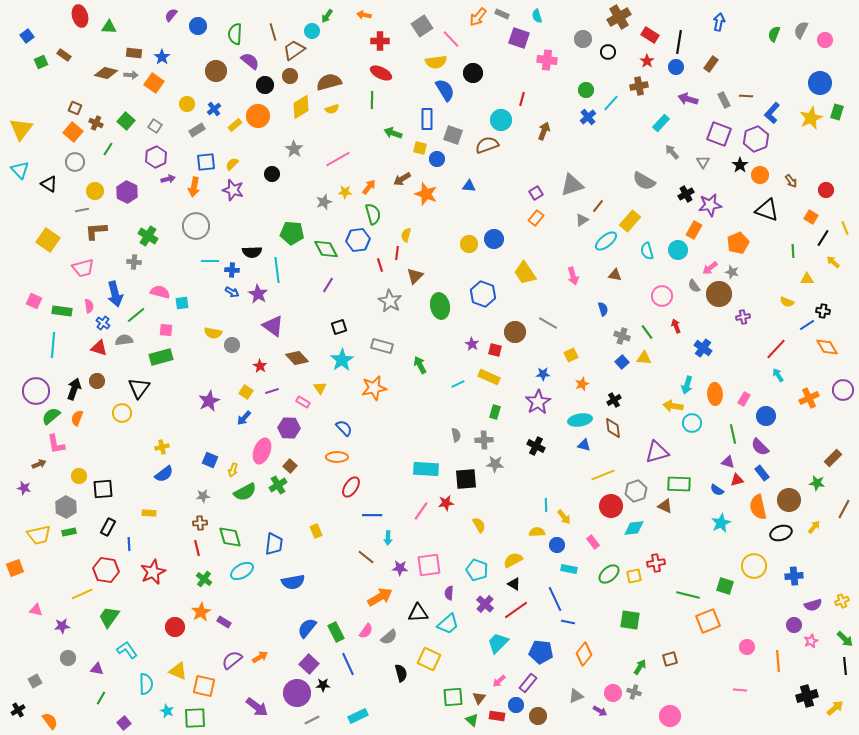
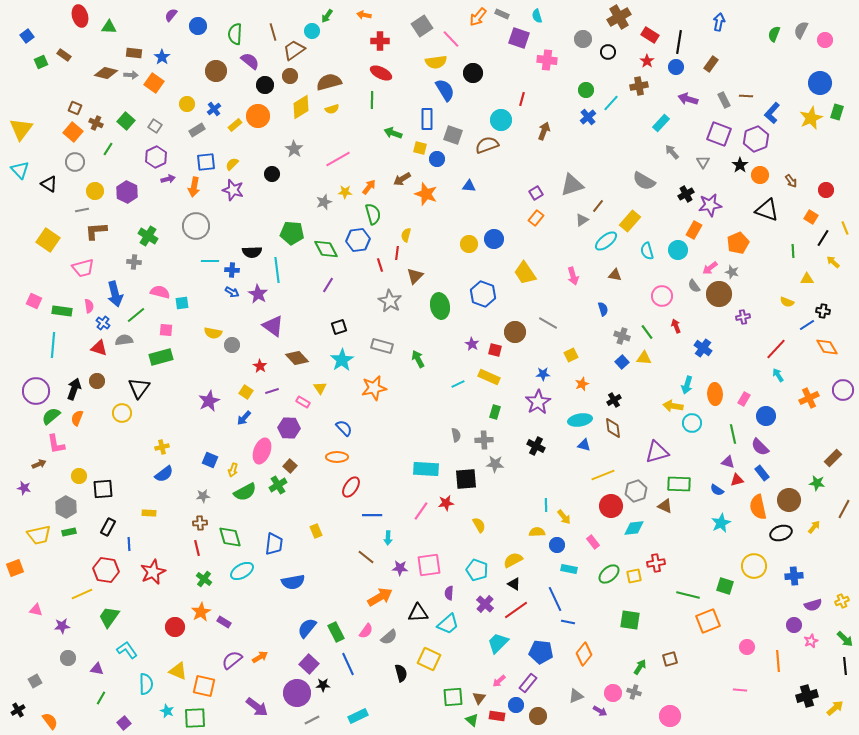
green arrow at (420, 365): moved 2 px left, 6 px up
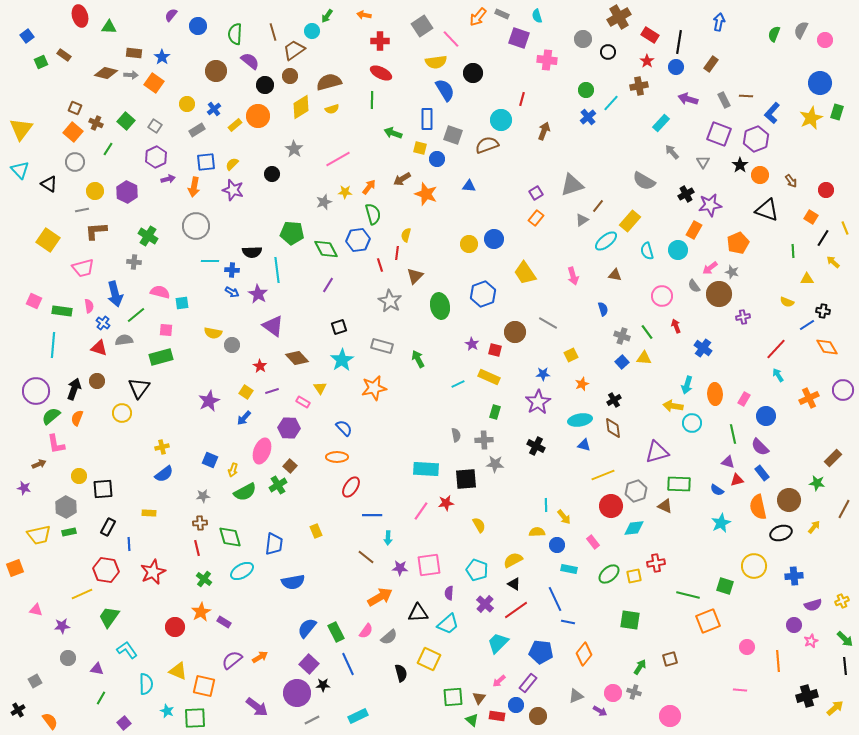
blue hexagon at (483, 294): rotated 20 degrees clockwise
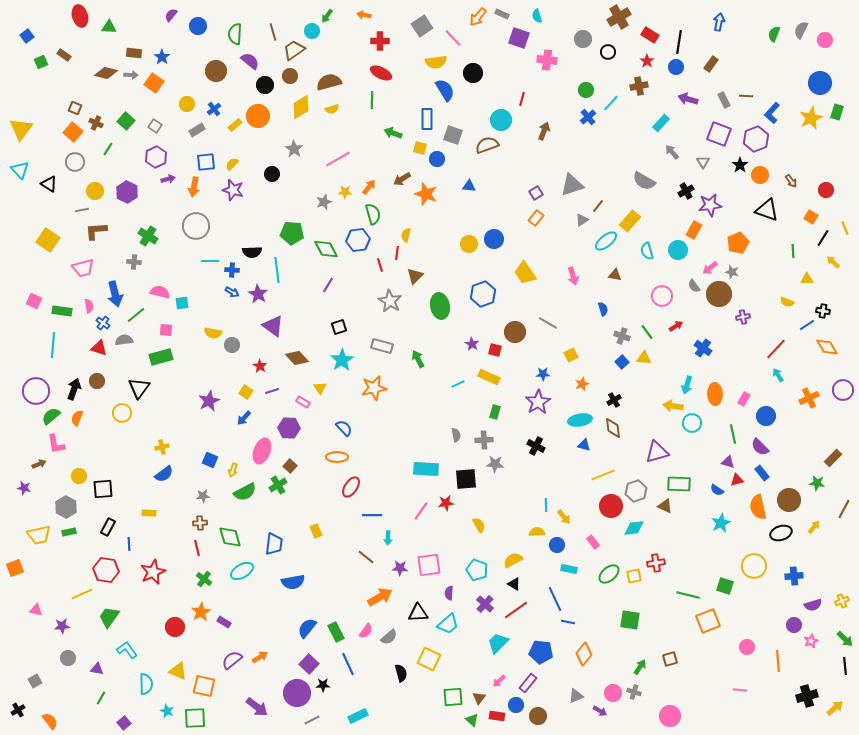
pink line at (451, 39): moved 2 px right, 1 px up
black cross at (686, 194): moved 3 px up
red arrow at (676, 326): rotated 80 degrees clockwise
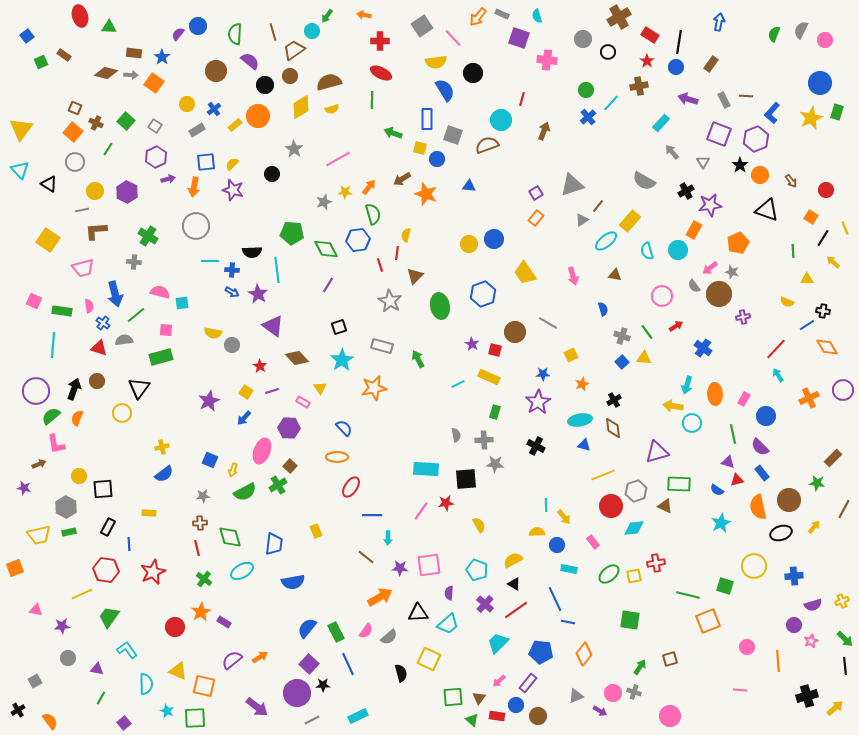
purple semicircle at (171, 15): moved 7 px right, 19 px down
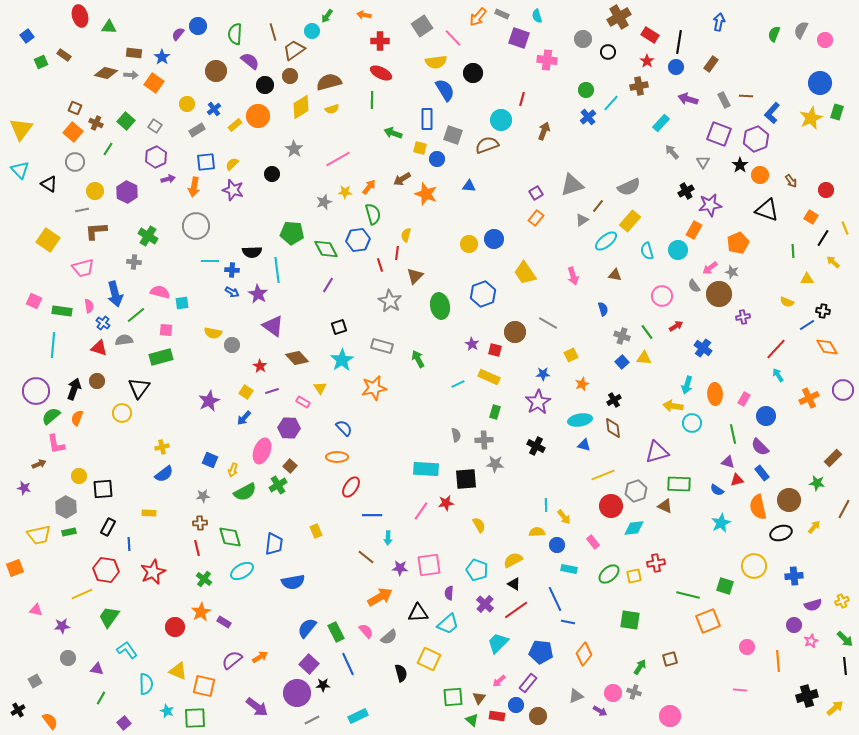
gray semicircle at (644, 181): moved 15 px left, 6 px down; rotated 55 degrees counterclockwise
pink semicircle at (366, 631): rotated 77 degrees counterclockwise
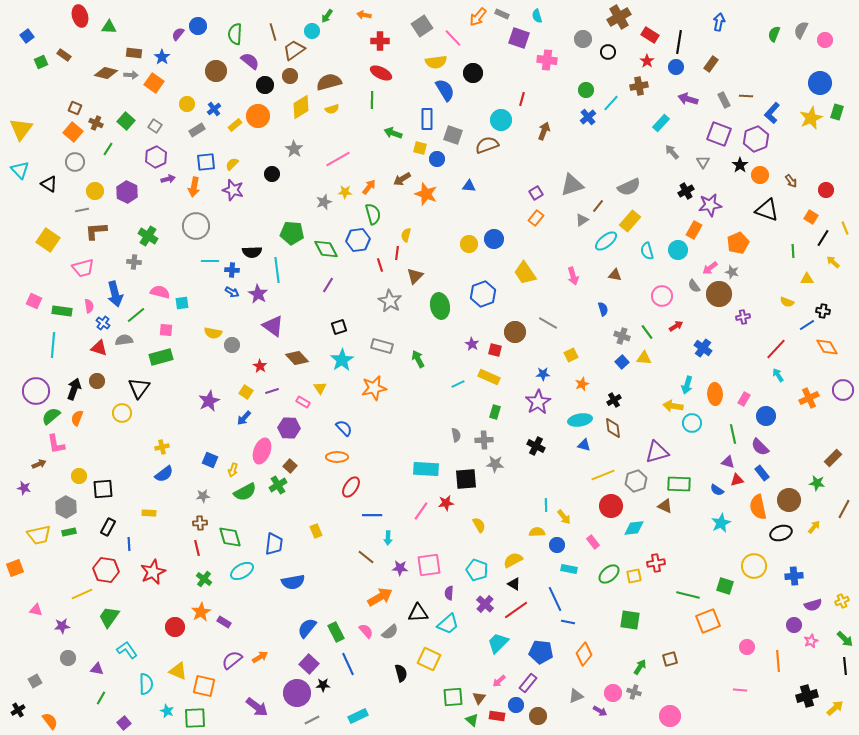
gray hexagon at (636, 491): moved 10 px up
gray semicircle at (389, 637): moved 1 px right, 5 px up
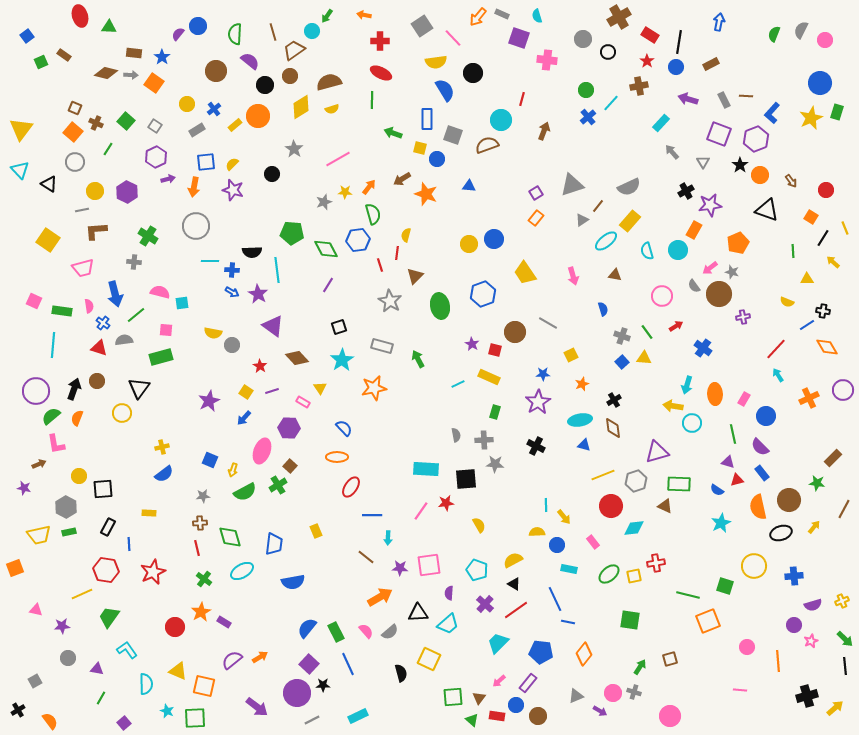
brown rectangle at (711, 64): rotated 28 degrees clockwise
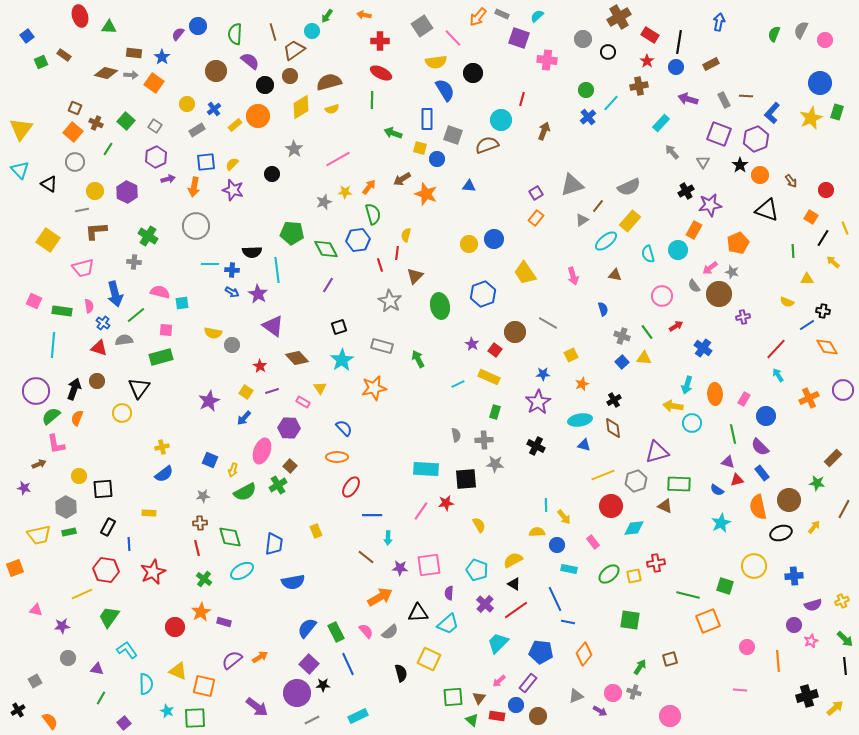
cyan semicircle at (537, 16): rotated 64 degrees clockwise
cyan semicircle at (647, 251): moved 1 px right, 3 px down
cyan line at (210, 261): moved 3 px down
red square at (495, 350): rotated 24 degrees clockwise
purple rectangle at (224, 622): rotated 16 degrees counterclockwise
